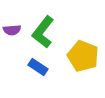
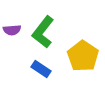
yellow pentagon: rotated 12 degrees clockwise
blue rectangle: moved 3 px right, 2 px down
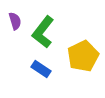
purple semicircle: moved 3 px right, 9 px up; rotated 102 degrees counterclockwise
yellow pentagon: rotated 12 degrees clockwise
